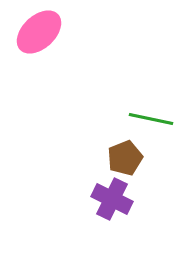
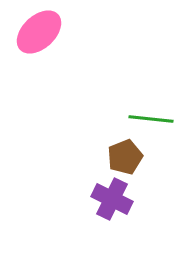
green line: rotated 6 degrees counterclockwise
brown pentagon: moved 1 px up
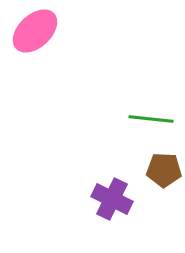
pink ellipse: moved 4 px left, 1 px up
brown pentagon: moved 39 px right, 13 px down; rotated 24 degrees clockwise
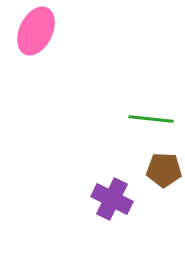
pink ellipse: moved 1 px right; rotated 21 degrees counterclockwise
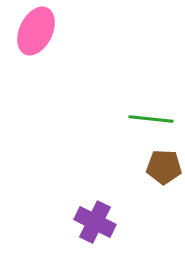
brown pentagon: moved 3 px up
purple cross: moved 17 px left, 23 px down
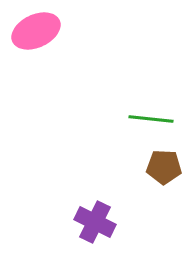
pink ellipse: rotated 39 degrees clockwise
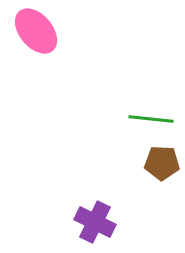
pink ellipse: rotated 75 degrees clockwise
brown pentagon: moved 2 px left, 4 px up
